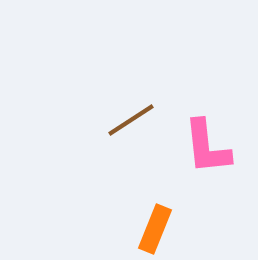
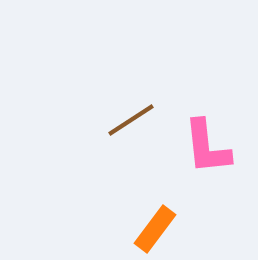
orange rectangle: rotated 15 degrees clockwise
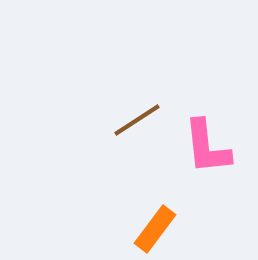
brown line: moved 6 px right
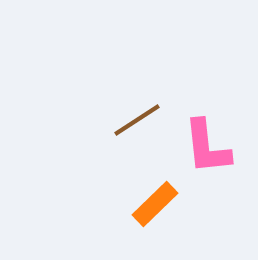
orange rectangle: moved 25 px up; rotated 9 degrees clockwise
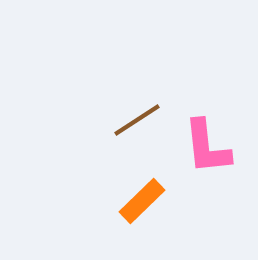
orange rectangle: moved 13 px left, 3 px up
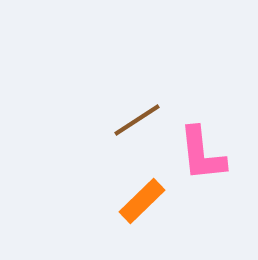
pink L-shape: moved 5 px left, 7 px down
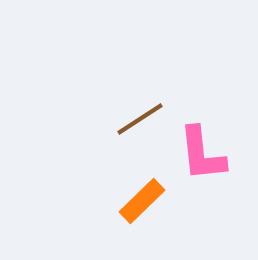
brown line: moved 3 px right, 1 px up
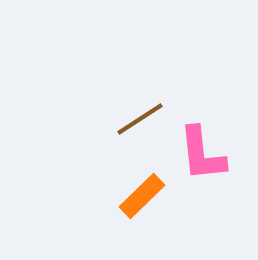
orange rectangle: moved 5 px up
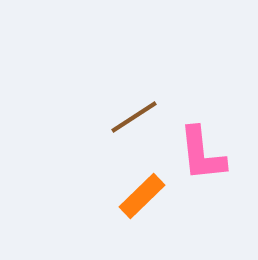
brown line: moved 6 px left, 2 px up
